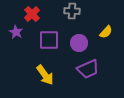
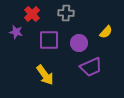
gray cross: moved 6 px left, 2 px down
purple star: rotated 16 degrees counterclockwise
purple trapezoid: moved 3 px right, 2 px up
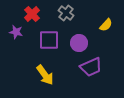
gray cross: rotated 35 degrees clockwise
yellow semicircle: moved 7 px up
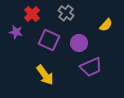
purple square: rotated 25 degrees clockwise
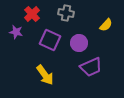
gray cross: rotated 28 degrees counterclockwise
purple square: moved 1 px right
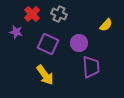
gray cross: moved 7 px left, 1 px down; rotated 14 degrees clockwise
purple square: moved 2 px left, 4 px down
purple trapezoid: rotated 70 degrees counterclockwise
